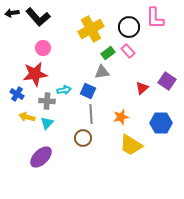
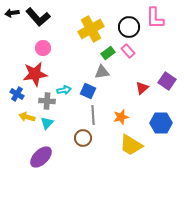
gray line: moved 2 px right, 1 px down
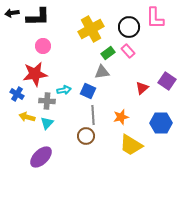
black L-shape: rotated 50 degrees counterclockwise
pink circle: moved 2 px up
brown circle: moved 3 px right, 2 px up
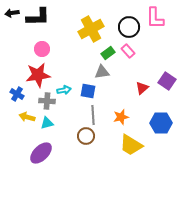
pink circle: moved 1 px left, 3 px down
red star: moved 3 px right, 1 px down
blue square: rotated 14 degrees counterclockwise
cyan triangle: rotated 32 degrees clockwise
purple ellipse: moved 4 px up
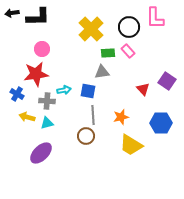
yellow cross: rotated 15 degrees counterclockwise
green rectangle: rotated 32 degrees clockwise
red star: moved 2 px left, 1 px up
red triangle: moved 1 px right, 1 px down; rotated 32 degrees counterclockwise
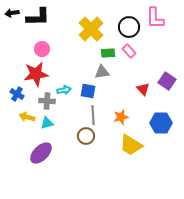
pink rectangle: moved 1 px right
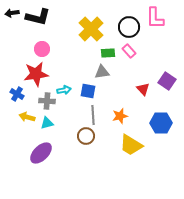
black L-shape: rotated 15 degrees clockwise
orange star: moved 1 px left, 1 px up
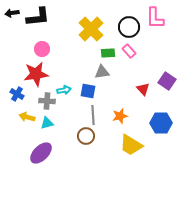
black L-shape: rotated 20 degrees counterclockwise
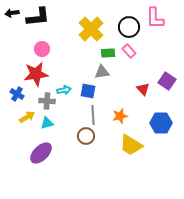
yellow arrow: rotated 133 degrees clockwise
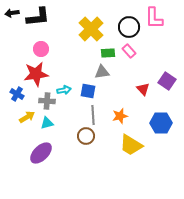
pink L-shape: moved 1 px left
pink circle: moved 1 px left
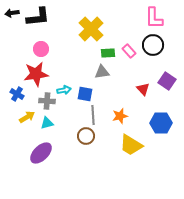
black circle: moved 24 px right, 18 px down
blue square: moved 3 px left, 3 px down
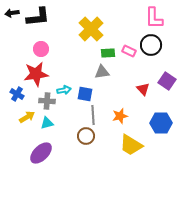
black circle: moved 2 px left
pink rectangle: rotated 24 degrees counterclockwise
